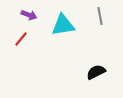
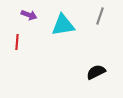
gray line: rotated 30 degrees clockwise
red line: moved 4 px left, 3 px down; rotated 35 degrees counterclockwise
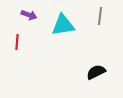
gray line: rotated 12 degrees counterclockwise
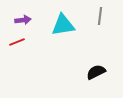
purple arrow: moved 6 px left, 5 px down; rotated 28 degrees counterclockwise
red line: rotated 63 degrees clockwise
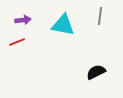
cyan triangle: rotated 20 degrees clockwise
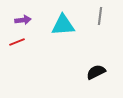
cyan triangle: rotated 15 degrees counterclockwise
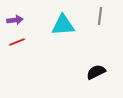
purple arrow: moved 8 px left
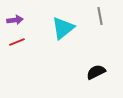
gray line: rotated 18 degrees counterclockwise
cyan triangle: moved 3 px down; rotated 35 degrees counterclockwise
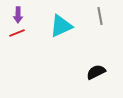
purple arrow: moved 3 px right, 5 px up; rotated 98 degrees clockwise
cyan triangle: moved 2 px left, 2 px up; rotated 15 degrees clockwise
red line: moved 9 px up
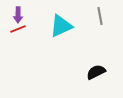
red line: moved 1 px right, 4 px up
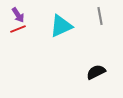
purple arrow: rotated 35 degrees counterclockwise
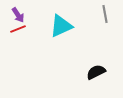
gray line: moved 5 px right, 2 px up
